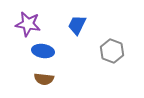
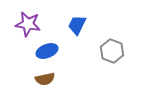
blue ellipse: moved 4 px right; rotated 30 degrees counterclockwise
brown semicircle: moved 1 px right; rotated 18 degrees counterclockwise
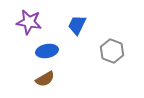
purple star: moved 1 px right, 2 px up
blue ellipse: rotated 10 degrees clockwise
brown semicircle: rotated 18 degrees counterclockwise
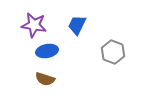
purple star: moved 5 px right, 3 px down
gray hexagon: moved 1 px right, 1 px down
brown semicircle: rotated 48 degrees clockwise
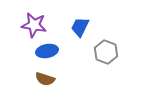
blue trapezoid: moved 3 px right, 2 px down
gray hexagon: moved 7 px left
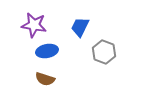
gray hexagon: moved 2 px left
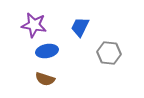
gray hexagon: moved 5 px right, 1 px down; rotated 15 degrees counterclockwise
